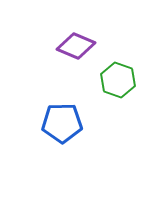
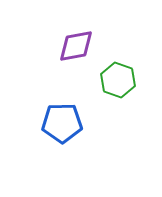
purple diamond: rotated 33 degrees counterclockwise
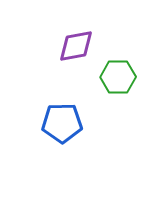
green hexagon: moved 3 px up; rotated 20 degrees counterclockwise
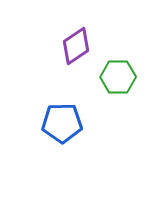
purple diamond: rotated 24 degrees counterclockwise
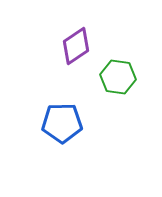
green hexagon: rotated 8 degrees clockwise
